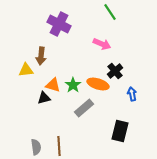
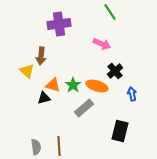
purple cross: rotated 35 degrees counterclockwise
yellow triangle: moved 1 px right, 1 px down; rotated 49 degrees clockwise
orange ellipse: moved 1 px left, 2 px down
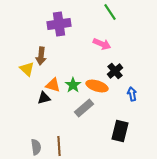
yellow triangle: moved 2 px up
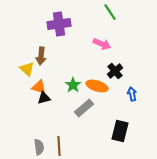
orange triangle: moved 14 px left, 2 px down
gray semicircle: moved 3 px right
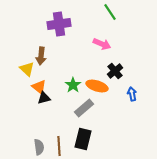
orange triangle: rotated 21 degrees clockwise
black rectangle: moved 37 px left, 8 px down
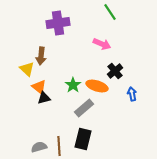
purple cross: moved 1 px left, 1 px up
gray semicircle: rotated 98 degrees counterclockwise
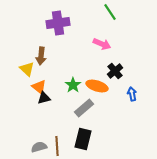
brown line: moved 2 px left
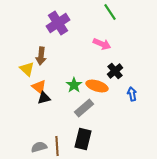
purple cross: rotated 25 degrees counterclockwise
green star: moved 1 px right
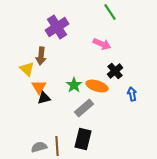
purple cross: moved 1 px left, 4 px down
orange triangle: rotated 21 degrees clockwise
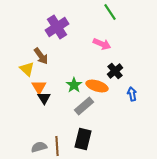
brown arrow: rotated 42 degrees counterclockwise
black triangle: rotated 48 degrees counterclockwise
gray rectangle: moved 2 px up
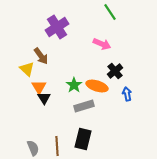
blue arrow: moved 5 px left
gray rectangle: rotated 24 degrees clockwise
gray semicircle: moved 6 px left, 1 px down; rotated 84 degrees clockwise
